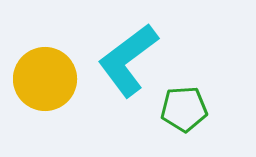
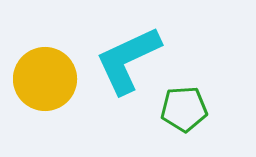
cyan L-shape: rotated 12 degrees clockwise
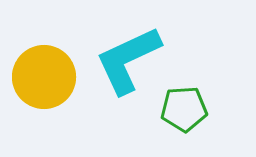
yellow circle: moved 1 px left, 2 px up
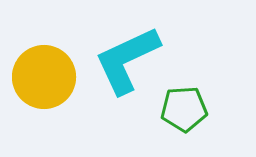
cyan L-shape: moved 1 px left
